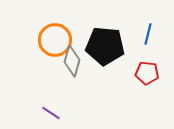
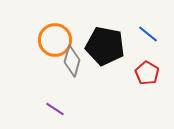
blue line: rotated 65 degrees counterclockwise
black pentagon: rotated 6 degrees clockwise
red pentagon: rotated 25 degrees clockwise
purple line: moved 4 px right, 4 px up
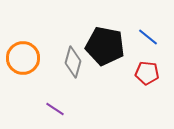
blue line: moved 3 px down
orange circle: moved 32 px left, 18 px down
gray diamond: moved 1 px right, 1 px down
red pentagon: rotated 25 degrees counterclockwise
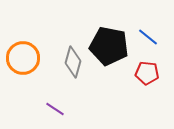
black pentagon: moved 4 px right
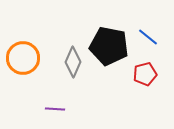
gray diamond: rotated 8 degrees clockwise
red pentagon: moved 2 px left, 1 px down; rotated 20 degrees counterclockwise
purple line: rotated 30 degrees counterclockwise
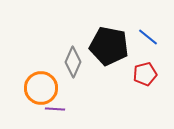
orange circle: moved 18 px right, 30 px down
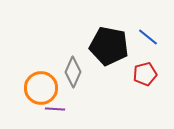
gray diamond: moved 10 px down
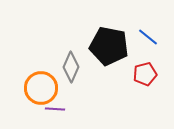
gray diamond: moved 2 px left, 5 px up
